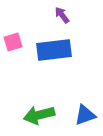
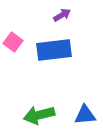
purple arrow: rotated 96 degrees clockwise
pink square: rotated 36 degrees counterclockwise
blue triangle: rotated 15 degrees clockwise
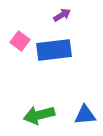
pink square: moved 7 px right, 1 px up
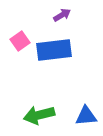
pink square: rotated 18 degrees clockwise
blue triangle: moved 1 px right, 1 px down
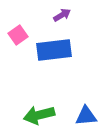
pink square: moved 2 px left, 6 px up
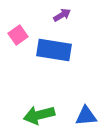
blue rectangle: rotated 16 degrees clockwise
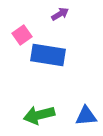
purple arrow: moved 2 px left, 1 px up
pink square: moved 4 px right
blue rectangle: moved 6 px left, 5 px down
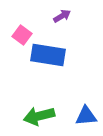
purple arrow: moved 2 px right, 2 px down
pink square: rotated 18 degrees counterclockwise
green arrow: moved 1 px down
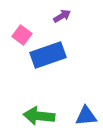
blue rectangle: rotated 28 degrees counterclockwise
green arrow: rotated 20 degrees clockwise
